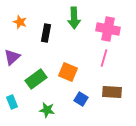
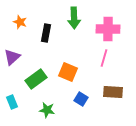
pink cross: rotated 10 degrees counterclockwise
brown rectangle: moved 1 px right
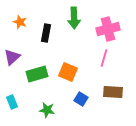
pink cross: rotated 15 degrees counterclockwise
green rectangle: moved 1 px right, 5 px up; rotated 20 degrees clockwise
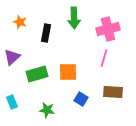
orange square: rotated 24 degrees counterclockwise
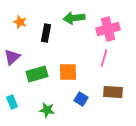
green arrow: rotated 85 degrees clockwise
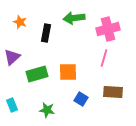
cyan rectangle: moved 3 px down
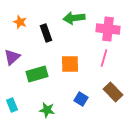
pink cross: rotated 20 degrees clockwise
black rectangle: rotated 30 degrees counterclockwise
orange square: moved 2 px right, 8 px up
brown rectangle: rotated 42 degrees clockwise
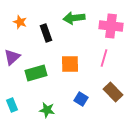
pink cross: moved 3 px right, 3 px up
green rectangle: moved 1 px left, 1 px up
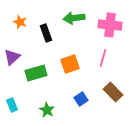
pink cross: moved 1 px left, 1 px up
pink line: moved 1 px left
orange square: rotated 18 degrees counterclockwise
blue square: rotated 24 degrees clockwise
green star: rotated 21 degrees clockwise
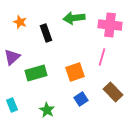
pink line: moved 1 px left, 1 px up
orange square: moved 5 px right, 8 px down
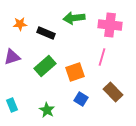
orange star: moved 2 px down; rotated 24 degrees counterclockwise
black rectangle: rotated 48 degrees counterclockwise
purple triangle: rotated 24 degrees clockwise
green rectangle: moved 9 px right, 7 px up; rotated 25 degrees counterclockwise
blue square: rotated 24 degrees counterclockwise
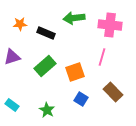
cyan rectangle: rotated 32 degrees counterclockwise
